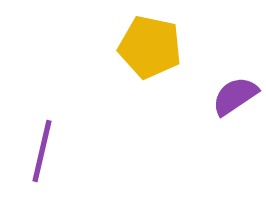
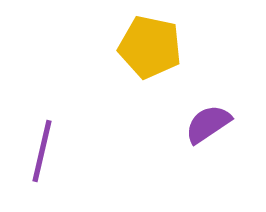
purple semicircle: moved 27 px left, 28 px down
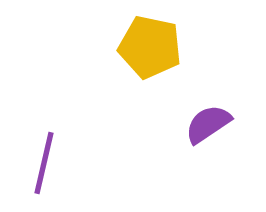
purple line: moved 2 px right, 12 px down
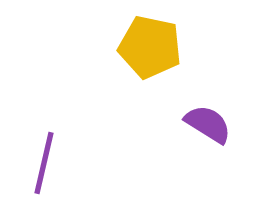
purple semicircle: rotated 66 degrees clockwise
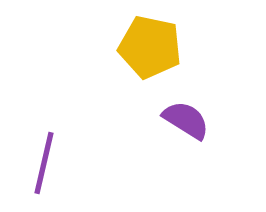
purple semicircle: moved 22 px left, 4 px up
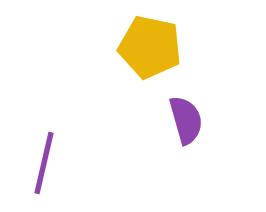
purple semicircle: rotated 42 degrees clockwise
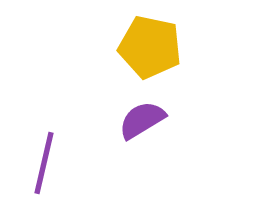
purple semicircle: moved 44 px left; rotated 105 degrees counterclockwise
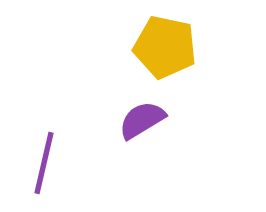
yellow pentagon: moved 15 px right
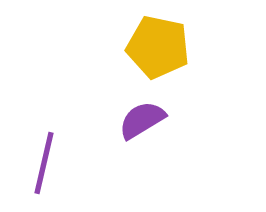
yellow pentagon: moved 7 px left
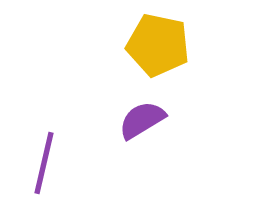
yellow pentagon: moved 2 px up
